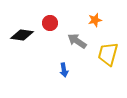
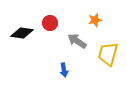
black diamond: moved 2 px up
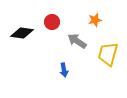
red circle: moved 2 px right, 1 px up
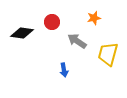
orange star: moved 1 px left, 2 px up
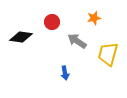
black diamond: moved 1 px left, 4 px down
blue arrow: moved 1 px right, 3 px down
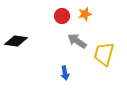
orange star: moved 9 px left, 4 px up
red circle: moved 10 px right, 6 px up
black diamond: moved 5 px left, 4 px down
yellow trapezoid: moved 4 px left
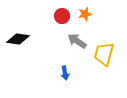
black diamond: moved 2 px right, 2 px up
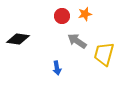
blue arrow: moved 8 px left, 5 px up
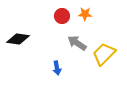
orange star: rotated 16 degrees clockwise
gray arrow: moved 2 px down
yellow trapezoid: rotated 30 degrees clockwise
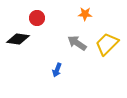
red circle: moved 25 px left, 2 px down
yellow trapezoid: moved 3 px right, 10 px up
blue arrow: moved 2 px down; rotated 32 degrees clockwise
